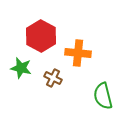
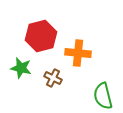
red hexagon: rotated 16 degrees clockwise
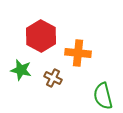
red hexagon: rotated 16 degrees counterclockwise
green star: moved 2 px down
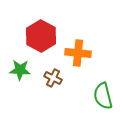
green star: moved 1 px left; rotated 10 degrees counterclockwise
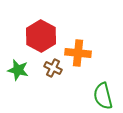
green star: moved 2 px left; rotated 10 degrees clockwise
brown cross: moved 10 px up
